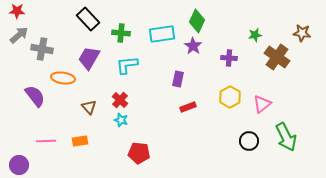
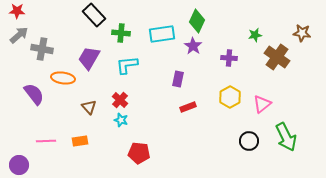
black rectangle: moved 6 px right, 4 px up
purple semicircle: moved 1 px left, 2 px up
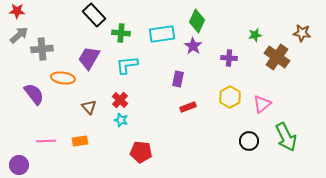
gray cross: rotated 15 degrees counterclockwise
red pentagon: moved 2 px right, 1 px up
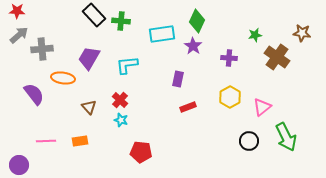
green cross: moved 12 px up
pink triangle: moved 3 px down
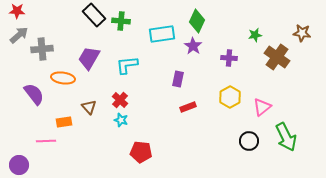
orange rectangle: moved 16 px left, 19 px up
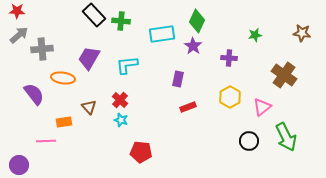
brown cross: moved 7 px right, 18 px down
